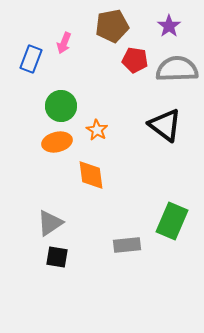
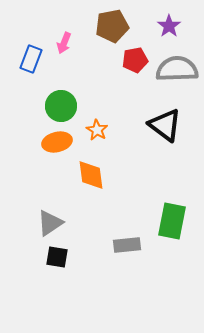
red pentagon: rotated 20 degrees counterclockwise
green rectangle: rotated 12 degrees counterclockwise
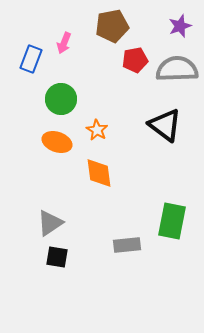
purple star: moved 11 px right; rotated 15 degrees clockwise
green circle: moved 7 px up
orange ellipse: rotated 32 degrees clockwise
orange diamond: moved 8 px right, 2 px up
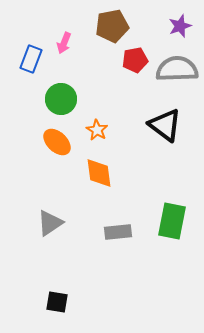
orange ellipse: rotated 24 degrees clockwise
gray rectangle: moved 9 px left, 13 px up
black square: moved 45 px down
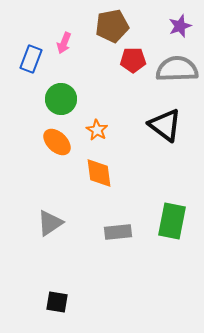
red pentagon: moved 2 px left; rotated 10 degrees clockwise
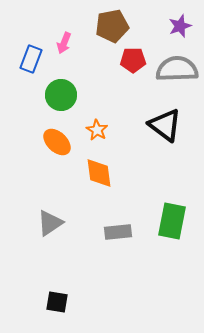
green circle: moved 4 px up
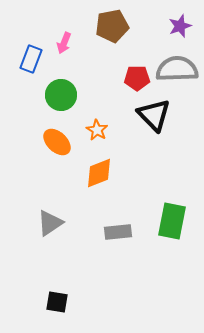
red pentagon: moved 4 px right, 18 px down
black triangle: moved 11 px left, 10 px up; rotated 9 degrees clockwise
orange diamond: rotated 76 degrees clockwise
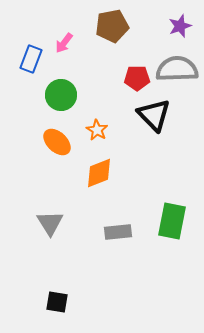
pink arrow: rotated 15 degrees clockwise
gray triangle: rotated 28 degrees counterclockwise
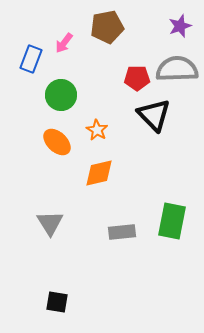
brown pentagon: moved 5 px left, 1 px down
orange diamond: rotated 8 degrees clockwise
gray rectangle: moved 4 px right
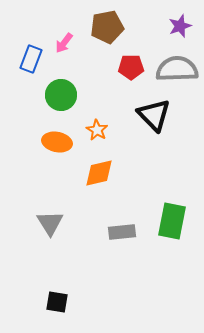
red pentagon: moved 6 px left, 11 px up
orange ellipse: rotated 32 degrees counterclockwise
